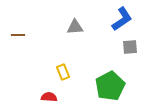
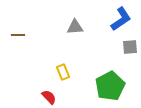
blue L-shape: moved 1 px left
red semicircle: rotated 42 degrees clockwise
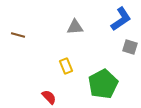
brown line: rotated 16 degrees clockwise
gray square: rotated 21 degrees clockwise
yellow rectangle: moved 3 px right, 6 px up
green pentagon: moved 7 px left, 2 px up
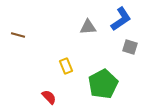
gray triangle: moved 13 px right
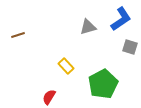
gray triangle: rotated 12 degrees counterclockwise
brown line: rotated 32 degrees counterclockwise
yellow rectangle: rotated 21 degrees counterclockwise
red semicircle: rotated 105 degrees counterclockwise
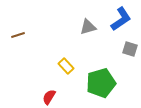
gray square: moved 2 px down
green pentagon: moved 2 px left, 1 px up; rotated 12 degrees clockwise
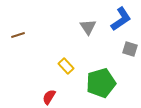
gray triangle: rotated 48 degrees counterclockwise
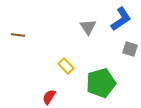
brown line: rotated 24 degrees clockwise
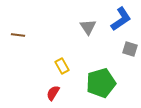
yellow rectangle: moved 4 px left; rotated 14 degrees clockwise
red semicircle: moved 4 px right, 4 px up
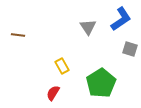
green pentagon: rotated 16 degrees counterclockwise
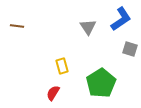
brown line: moved 1 px left, 9 px up
yellow rectangle: rotated 14 degrees clockwise
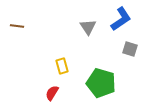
green pentagon: rotated 24 degrees counterclockwise
red semicircle: moved 1 px left
